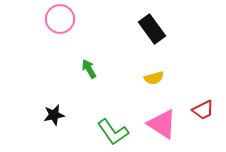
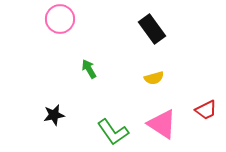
red trapezoid: moved 3 px right
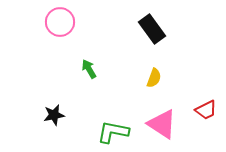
pink circle: moved 3 px down
yellow semicircle: rotated 54 degrees counterclockwise
green L-shape: rotated 136 degrees clockwise
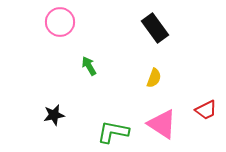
black rectangle: moved 3 px right, 1 px up
green arrow: moved 3 px up
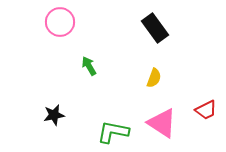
pink triangle: moved 1 px up
